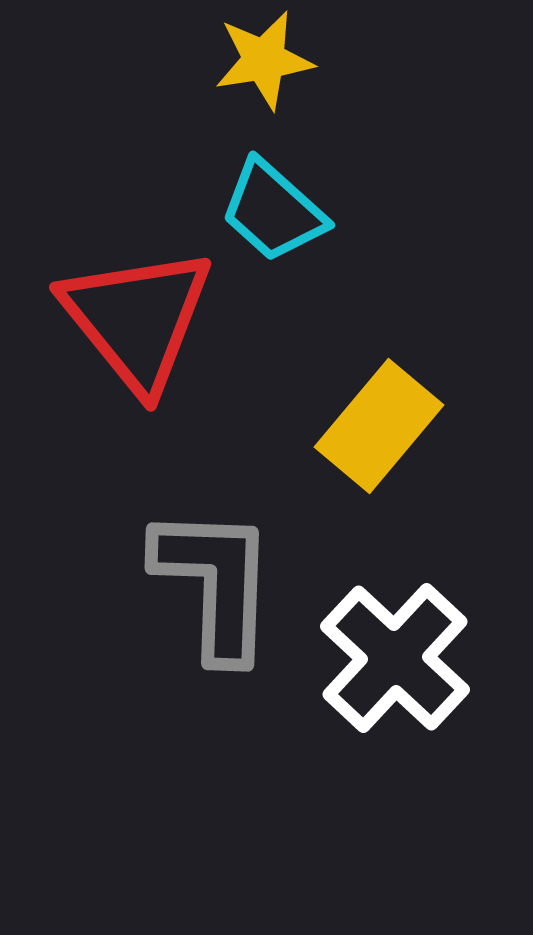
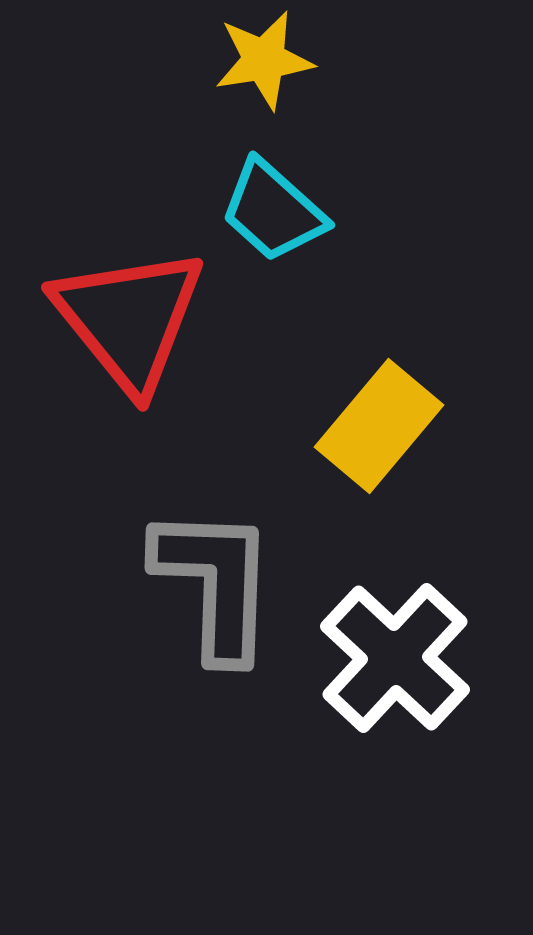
red triangle: moved 8 px left
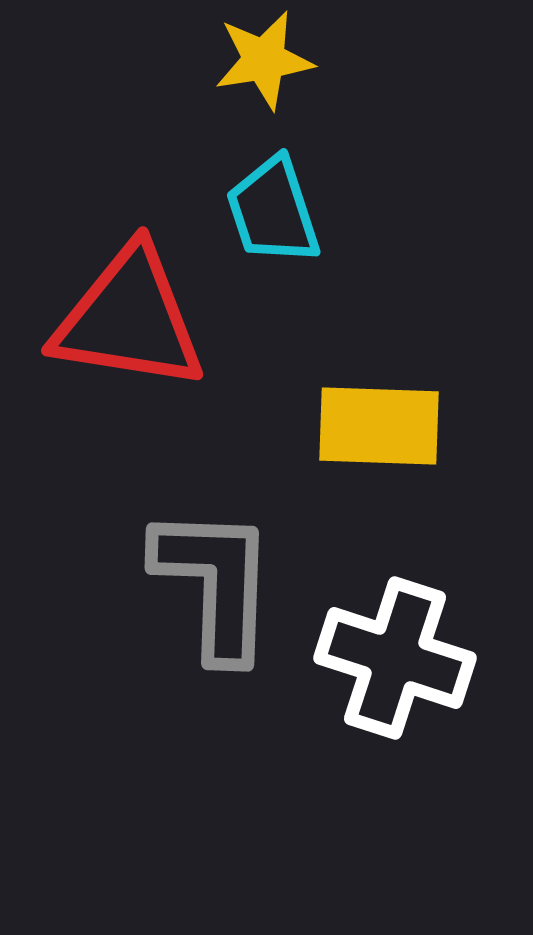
cyan trapezoid: rotated 30 degrees clockwise
red triangle: rotated 42 degrees counterclockwise
yellow rectangle: rotated 52 degrees clockwise
white cross: rotated 25 degrees counterclockwise
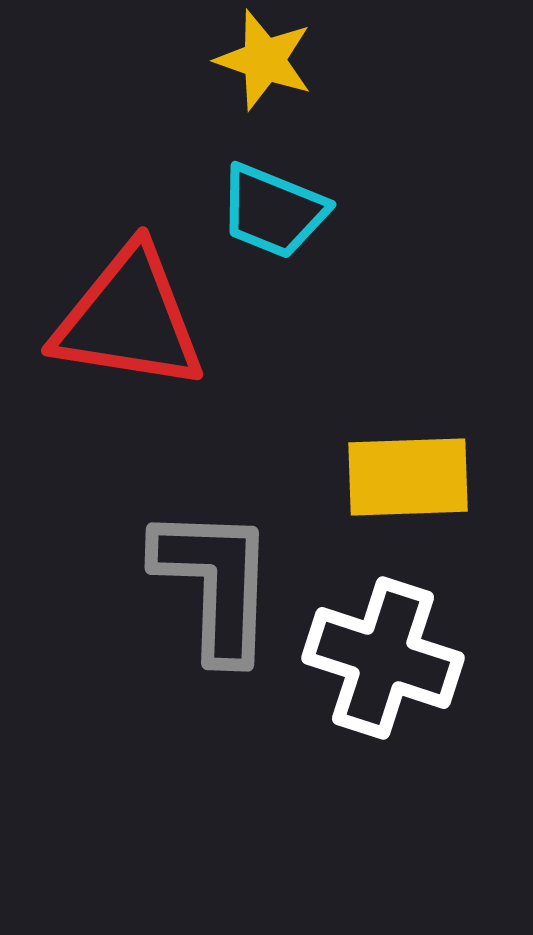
yellow star: rotated 28 degrees clockwise
cyan trapezoid: rotated 50 degrees counterclockwise
yellow rectangle: moved 29 px right, 51 px down; rotated 4 degrees counterclockwise
white cross: moved 12 px left
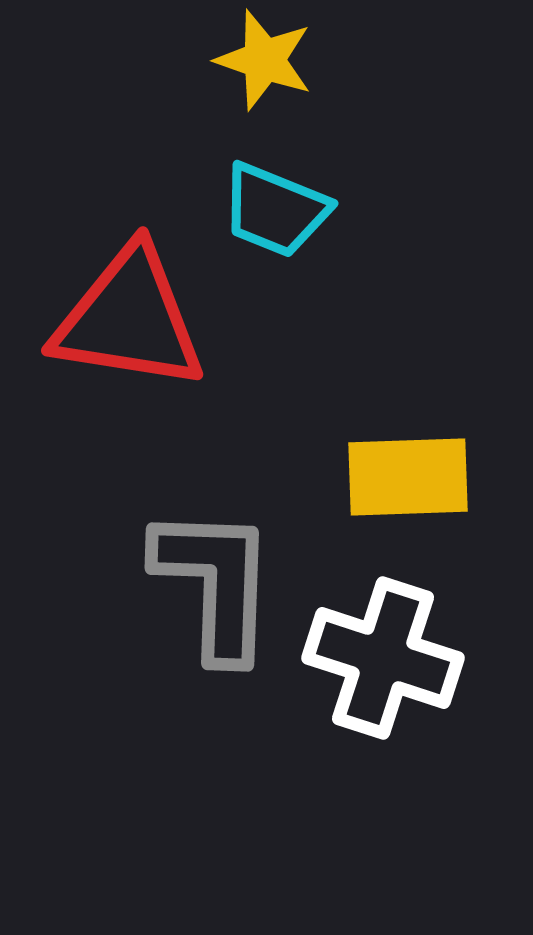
cyan trapezoid: moved 2 px right, 1 px up
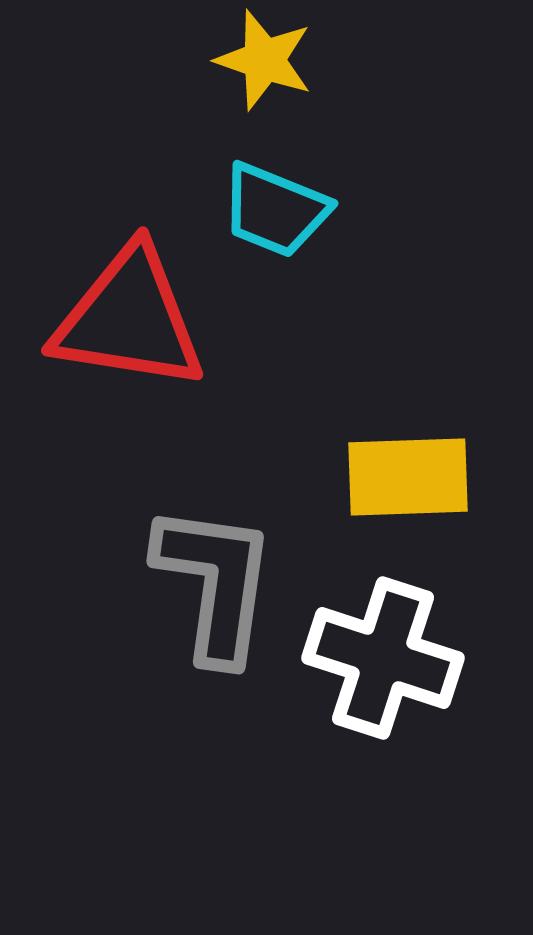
gray L-shape: rotated 6 degrees clockwise
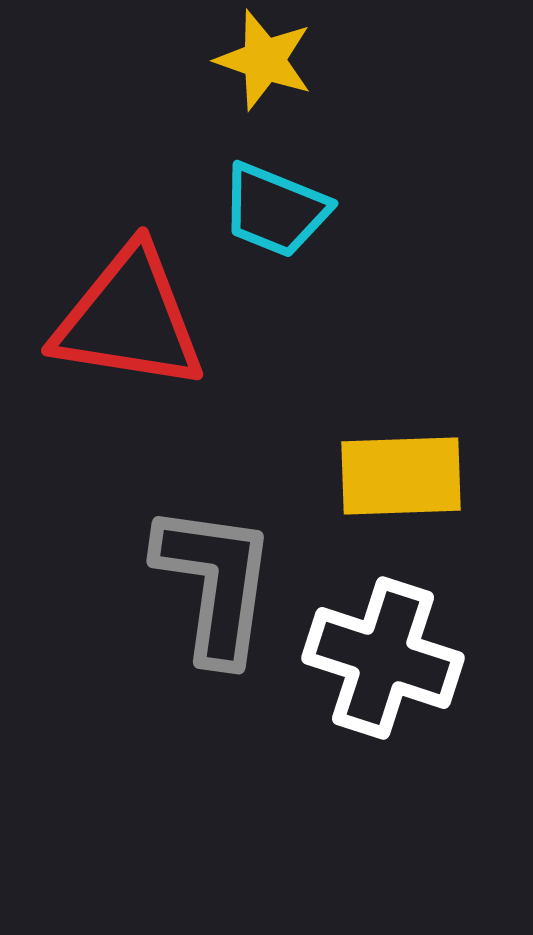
yellow rectangle: moved 7 px left, 1 px up
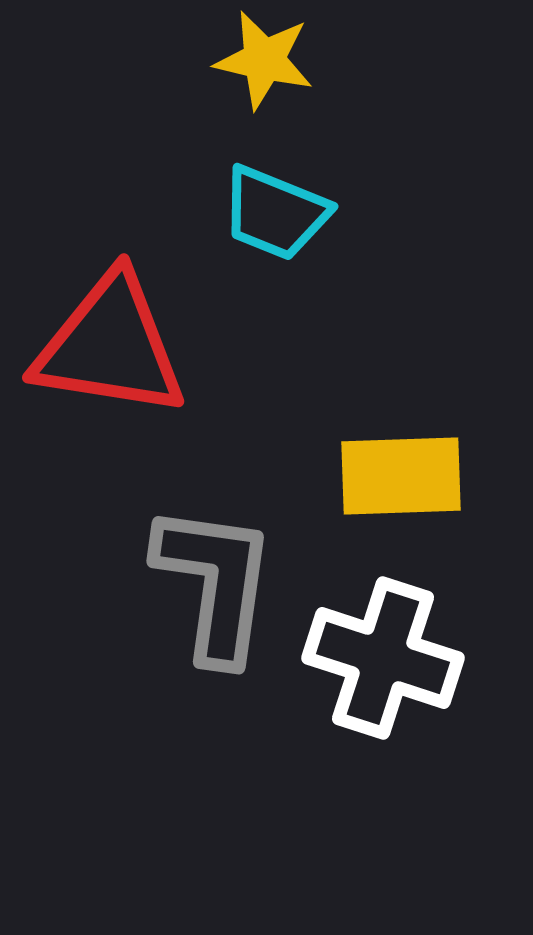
yellow star: rotated 6 degrees counterclockwise
cyan trapezoid: moved 3 px down
red triangle: moved 19 px left, 27 px down
